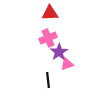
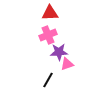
pink cross: moved 3 px up
purple star: rotated 30 degrees clockwise
black line: rotated 35 degrees clockwise
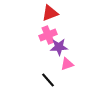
red triangle: rotated 18 degrees counterclockwise
purple star: moved 5 px up
black line: rotated 70 degrees counterclockwise
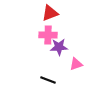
pink cross: rotated 24 degrees clockwise
pink triangle: moved 9 px right
black line: rotated 28 degrees counterclockwise
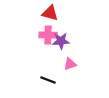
red triangle: rotated 36 degrees clockwise
purple star: moved 2 px right, 6 px up
pink triangle: moved 6 px left
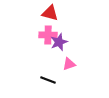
purple star: moved 2 px left, 1 px down; rotated 18 degrees counterclockwise
pink triangle: moved 1 px left
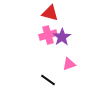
pink cross: rotated 18 degrees counterclockwise
purple star: moved 3 px right, 5 px up; rotated 12 degrees counterclockwise
black line: rotated 14 degrees clockwise
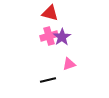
pink cross: moved 1 px right, 1 px down
black line: rotated 49 degrees counterclockwise
